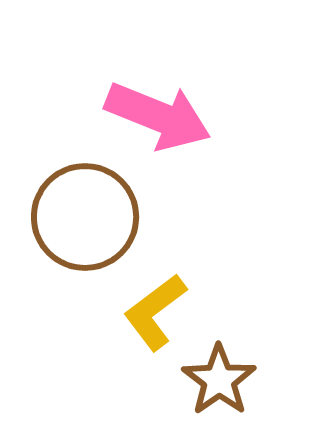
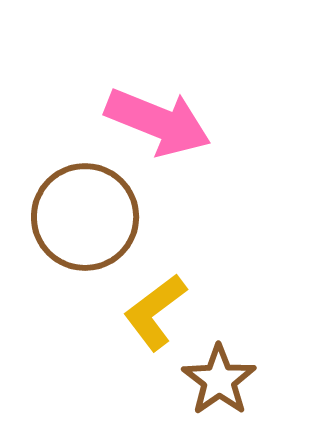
pink arrow: moved 6 px down
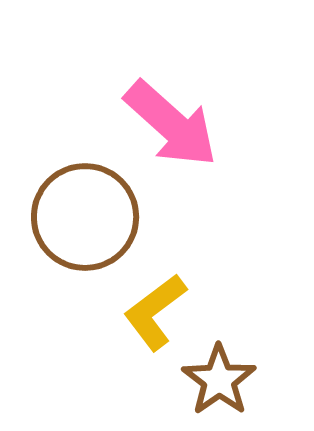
pink arrow: moved 13 px right, 2 px down; rotated 20 degrees clockwise
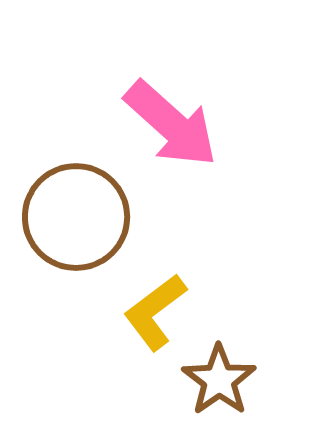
brown circle: moved 9 px left
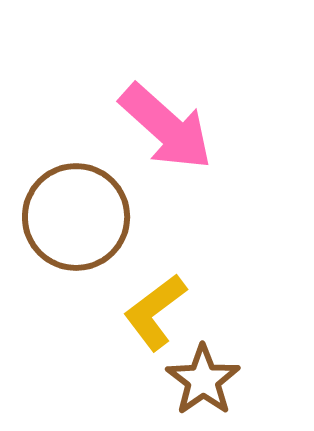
pink arrow: moved 5 px left, 3 px down
brown star: moved 16 px left
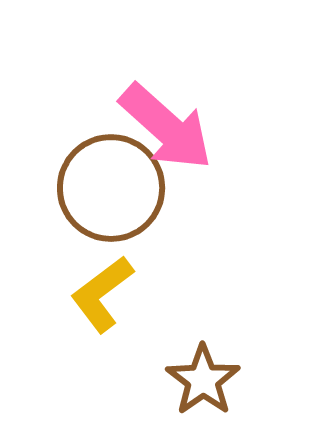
brown circle: moved 35 px right, 29 px up
yellow L-shape: moved 53 px left, 18 px up
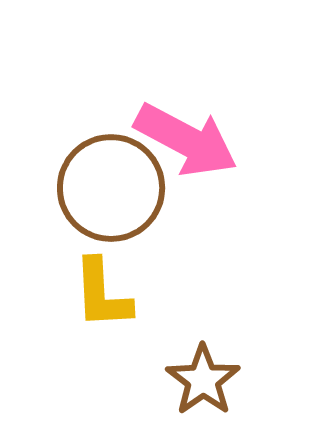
pink arrow: moved 20 px right, 13 px down; rotated 14 degrees counterclockwise
yellow L-shape: rotated 56 degrees counterclockwise
